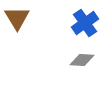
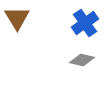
gray diamond: rotated 10 degrees clockwise
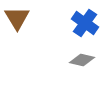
blue cross: rotated 20 degrees counterclockwise
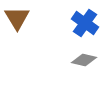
gray diamond: moved 2 px right
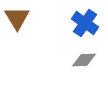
gray diamond: rotated 15 degrees counterclockwise
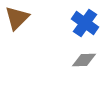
brown triangle: rotated 16 degrees clockwise
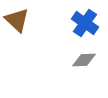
brown triangle: moved 2 px down; rotated 32 degrees counterclockwise
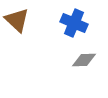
blue cross: moved 11 px left; rotated 12 degrees counterclockwise
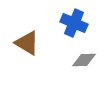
brown triangle: moved 10 px right, 23 px down; rotated 12 degrees counterclockwise
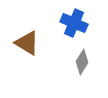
gray diamond: moved 2 px left, 2 px down; rotated 55 degrees counterclockwise
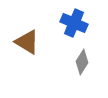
brown triangle: moved 1 px up
